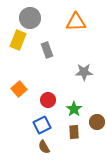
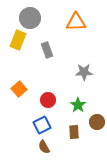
green star: moved 4 px right, 4 px up
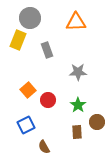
gray star: moved 6 px left
orange square: moved 9 px right, 1 px down
blue square: moved 16 px left
brown rectangle: moved 3 px right
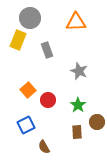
gray star: moved 1 px right, 1 px up; rotated 24 degrees clockwise
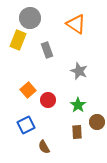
orange triangle: moved 2 px down; rotated 35 degrees clockwise
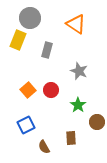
gray rectangle: rotated 35 degrees clockwise
red circle: moved 3 px right, 10 px up
brown rectangle: moved 6 px left, 6 px down
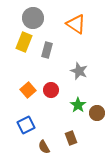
gray circle: moved 3 px right
yellow rectangle: moved 6 px right, 2 px down
brown circle: moved 9 px up
brown rectangle: rotated 16 degrees counterclockwise
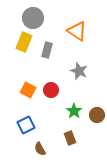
orange triangle: moved 1 px right, 7 px down
orange square: rotated 21 degrees counterclockwise
green star: moved 4 px left, 6 px down
brown circle: moved 2 px down
brown rectangle: moved 1 px left
brown semicircle: moved 4 px left, 2 px down
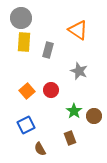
gray circle: moved 12 px left
orange triangle: moved 1 px right, 1 px up
yellow rectangle: rotated 18 degrees counterclockwise
gray rectangle: moved 1 px right
orange square: moved 1 px left, 1 px down; rotated 21 degrees clockwise
brown circle: moved 3 px left, 1 px down
